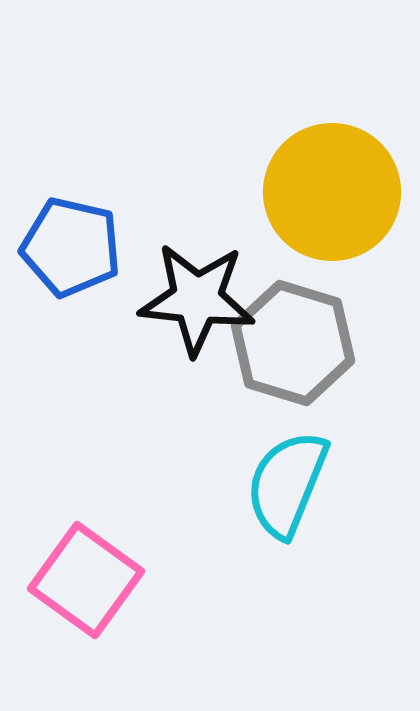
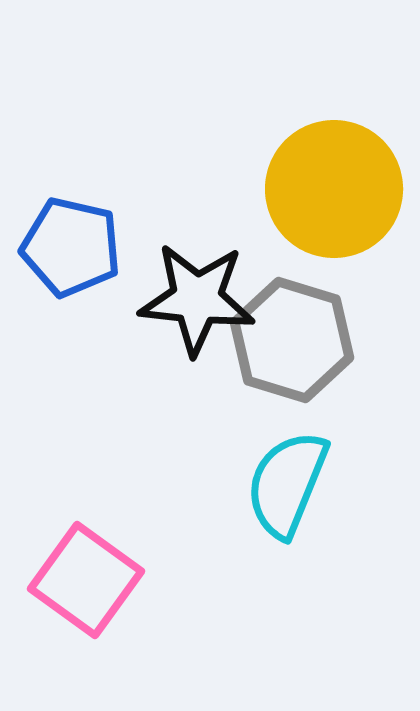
yellow circle: moved 2 px right, 3 px up
gray hexagon: moved 1 px left, 3 px up
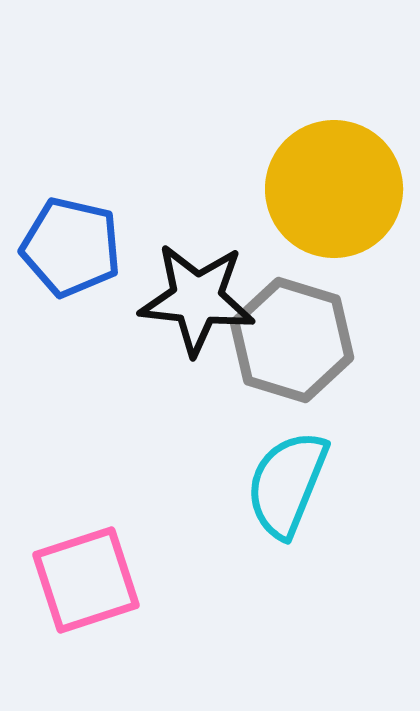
pink square: rotated 36 degrees clockwise
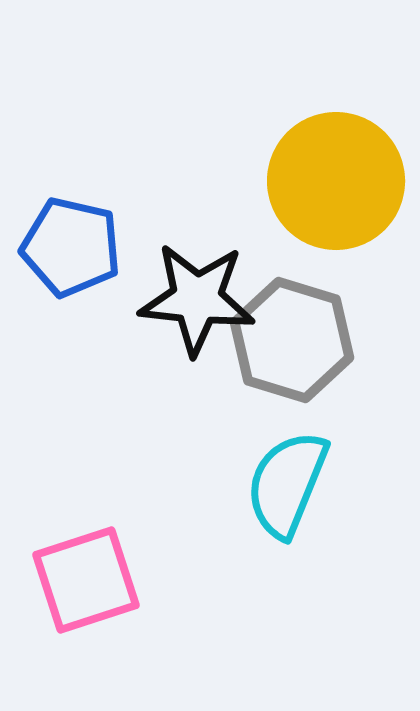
yellow circle: moved 2 px right, 8 px up
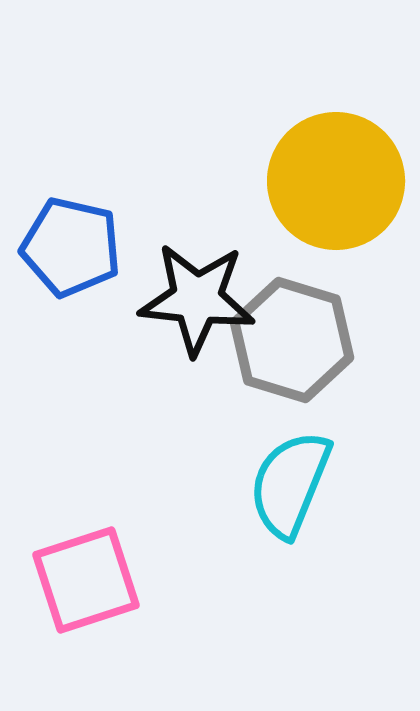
cyan semicircle: moved 3 px right
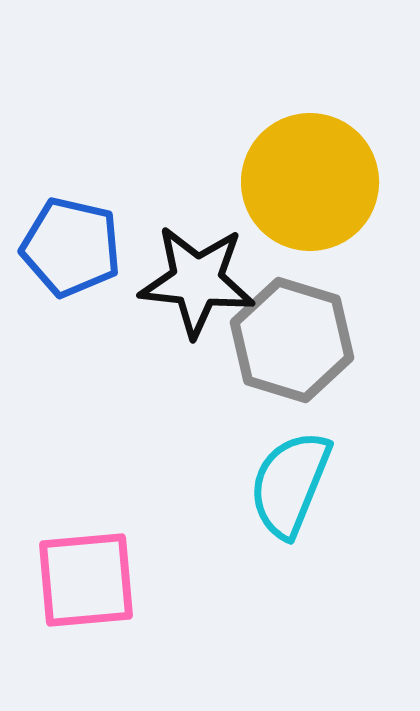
yellow circle: moved 26 px left, 1 px down
black star: moved 18 px up
pink square: rotated 13 degrees clockwise
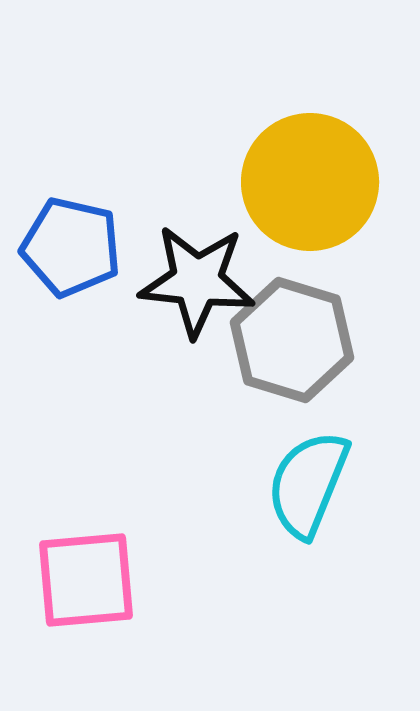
cyan semicircle: moved 18 px right
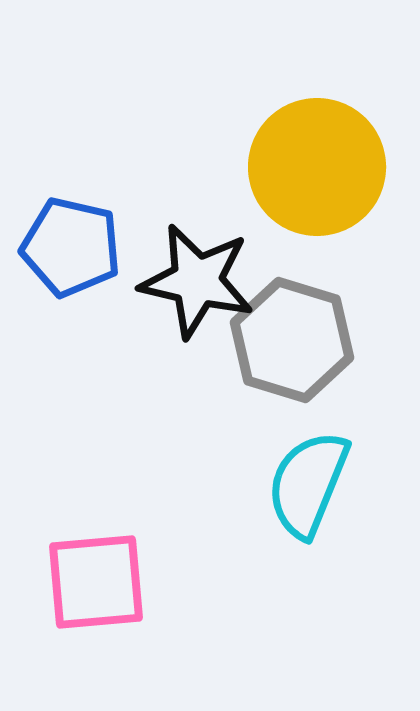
yellow circle: moved 7 px right, 15 px up
black star: rotated 7 degrees clockwise
pink square: moved 10 px right, 2 px down
